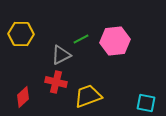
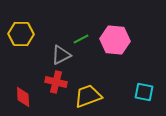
pink hexagon: moved 1 px up; rotated 12 degrees clockwise
red diamond: rotated 50 degrees counterclockwise
cyan square: moved 2 px left, 11 px up
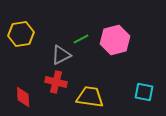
yellow hexagon: rotated 10 degrees counterclockwise
pink hexagon: rotated 20 degrees counterclockwise
yellow trapezoid: moved 2 px right, 1 px down; rotated 28 degrees clockwise
